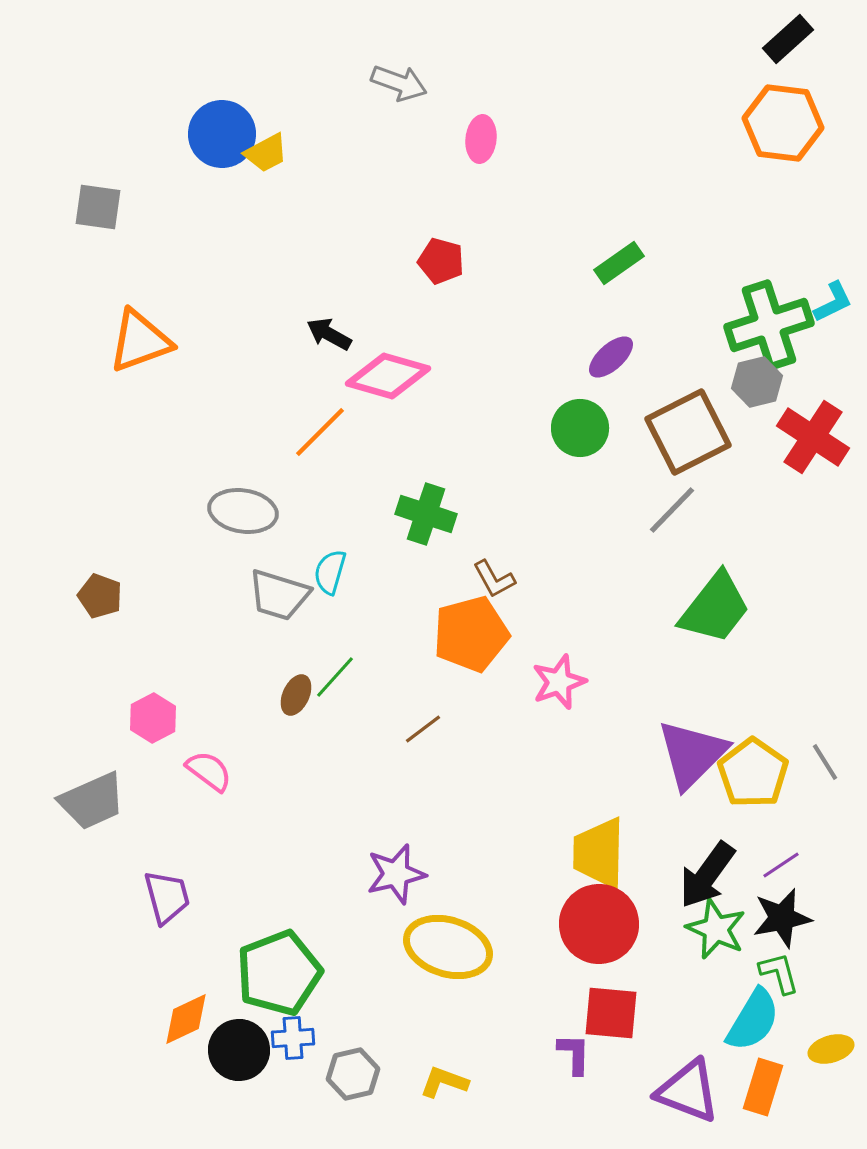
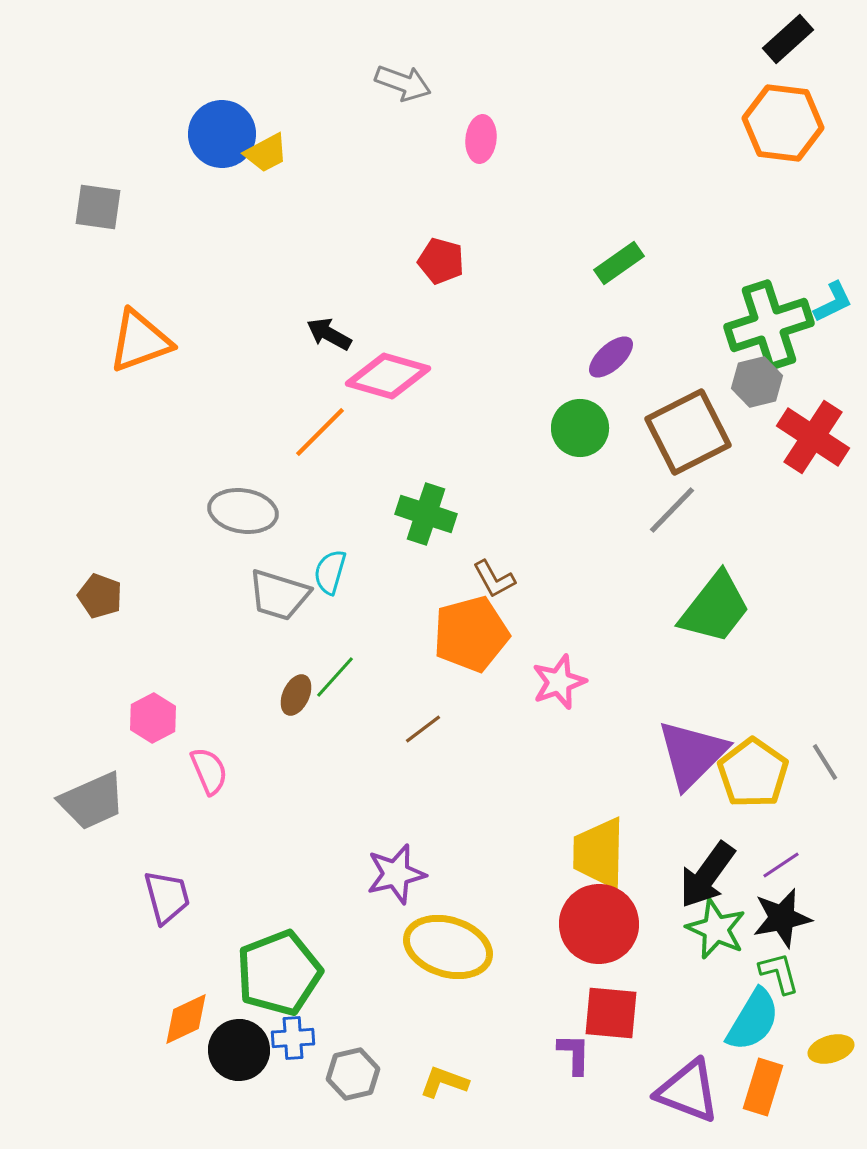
gray arrow at (399, 83): moved 4 px right
pink semicircle at (209, 771): rotated 30 degrees clockwise
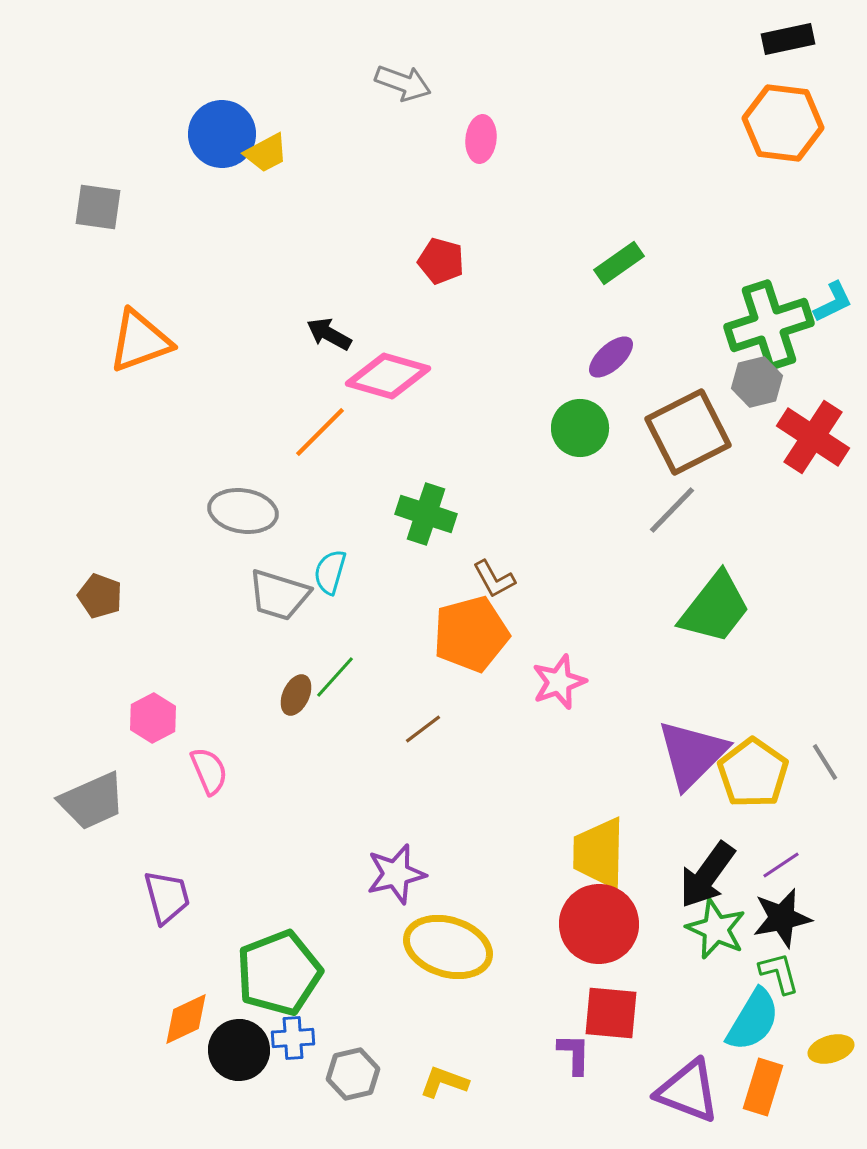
black rectangle at (788, 39): rotated 30 degrees clockwise
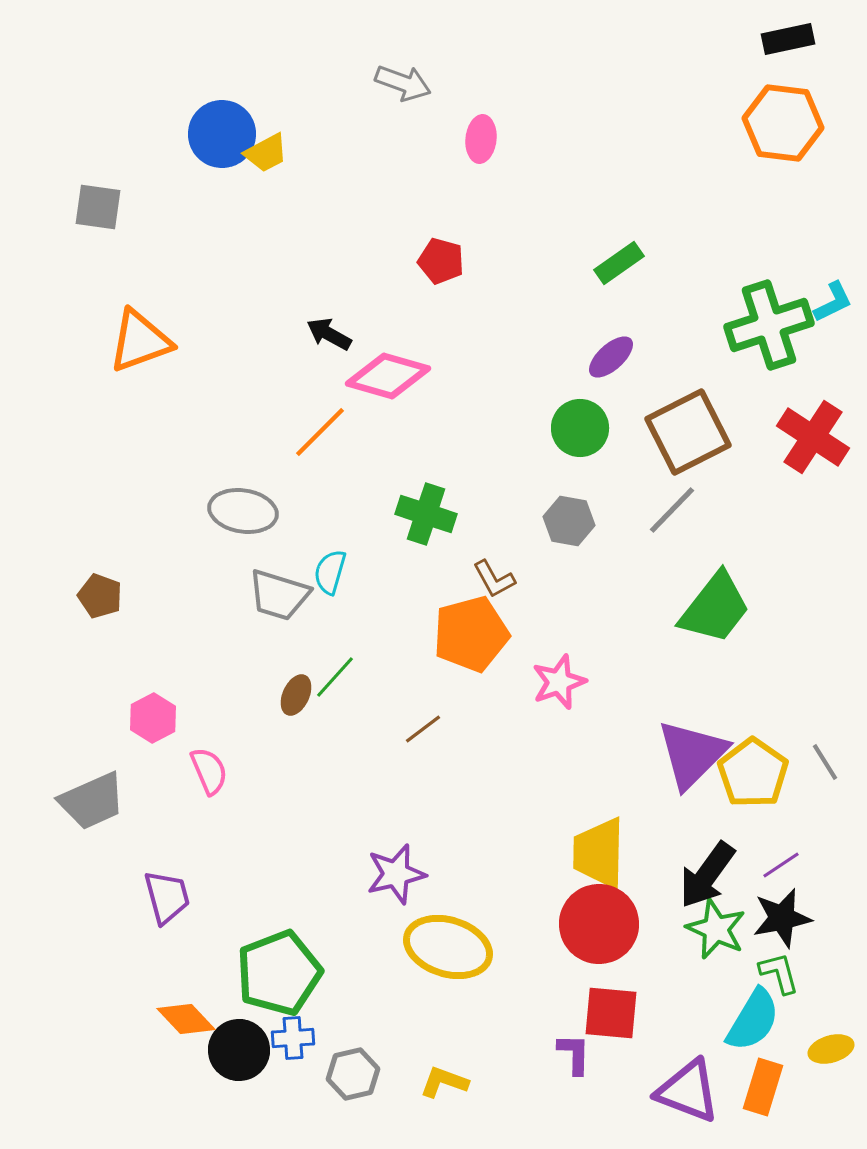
gray hexagon at (757, 382): moved 188 px left, 139 px down; rotated 24 degrees clockwise
orange diamond at (186, 1019): rotated 72 degrees clockwise
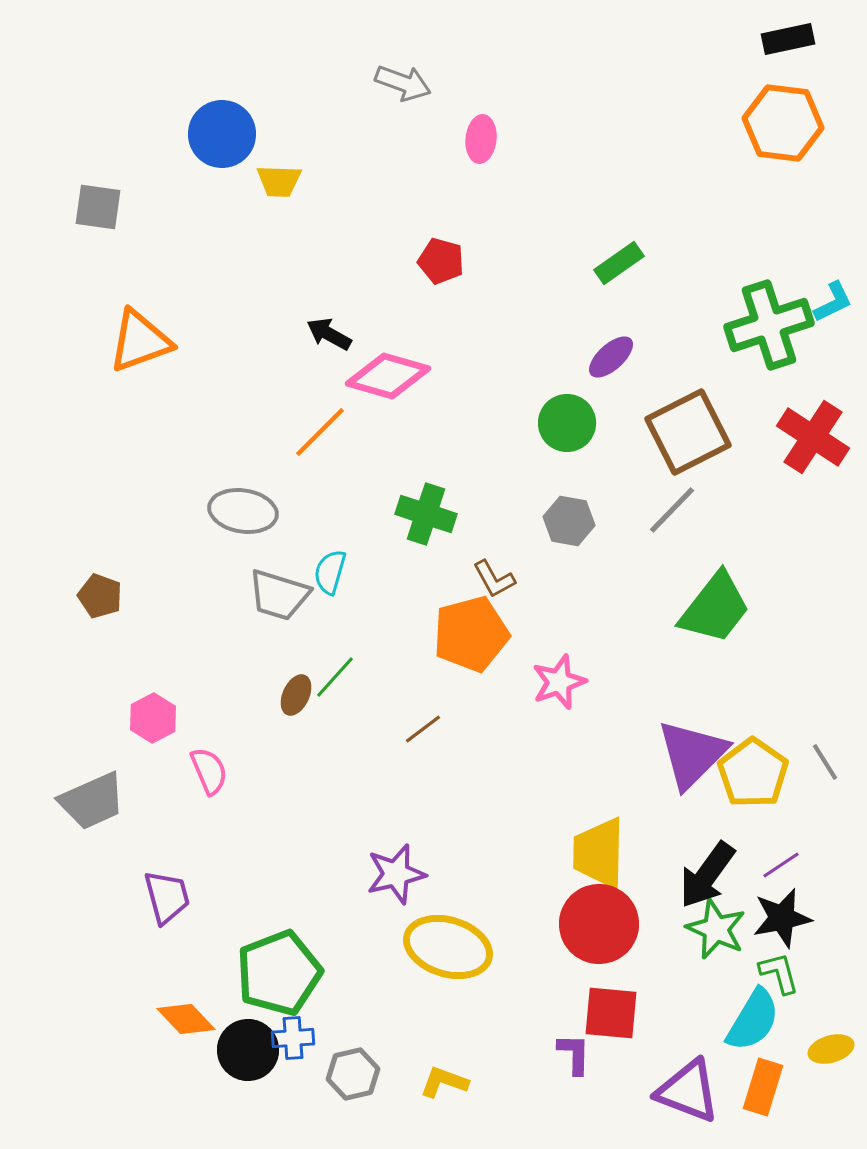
yellow trapezoid at (266, 153): moved 13 px right, 28 px down; rotated 30 degrees clockwise
green circle at (580, 428): moved 13 px left, 5 px up
black circle at (239, 1050): moved 9 px right
